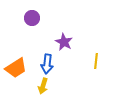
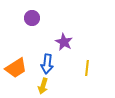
yellow line: moved 9 px left, 7 px down
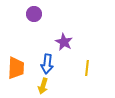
purple circle: moved 2 px right, 4 px up
orange trapezoid: rotated 55 degrees counterclockwise
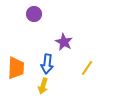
yellow line: rotated 28 degrees clockwise
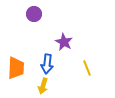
yellow line: rotated 56 degrees counterclockwise
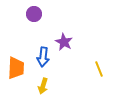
blue arrow: moved 4 px left, 7 px up
yellow line: moved 12 px right, 1 px down
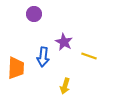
yellow line: moved 10 px left, 13 px up; rotated 49 degrees counterclockwise
yellow arrow: moved 22 px right
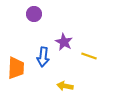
yellow arrow: rotated 84 degrees clockwise
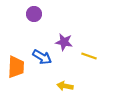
purple star: rotated 18 degrees counterclockwise
blue arrow: moved 1 px left; rotated 66 degrees counterclockwise
orange trapezoid: moved 1 px up
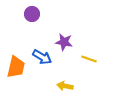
purple circle: moved 2 px left
yellow line: moved 3 px down
orange trapezoid: rotated 10 degrees clockwise
